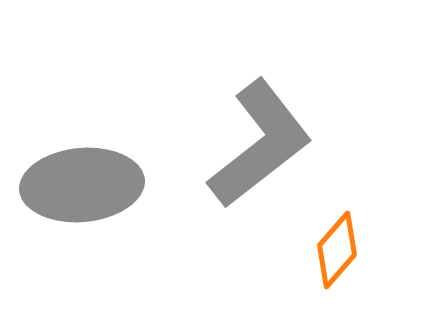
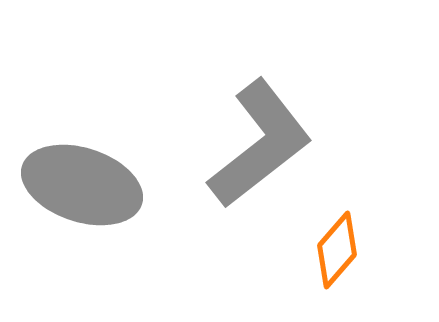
gray ellipse: rotated 23 degrees clockwise
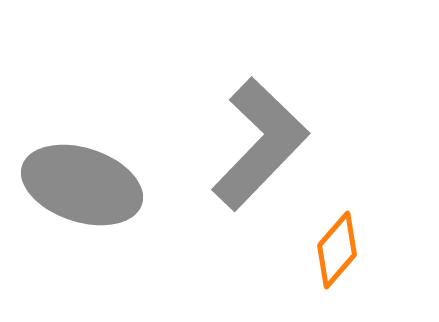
gray L-shape: rotated 8 degrees counterclockwise
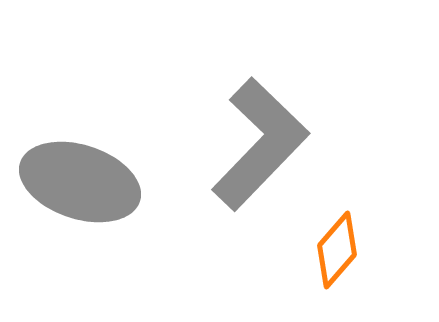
gray ellipse: moved 2 px left, 3 px up
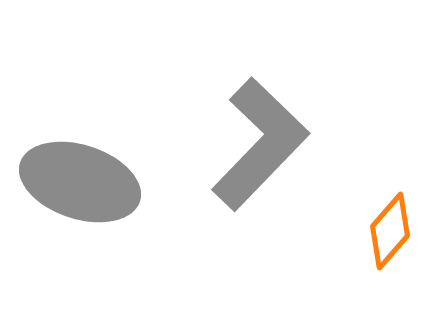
orange diamond: moved 53 px right, 19 px up
